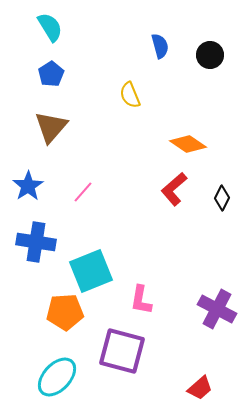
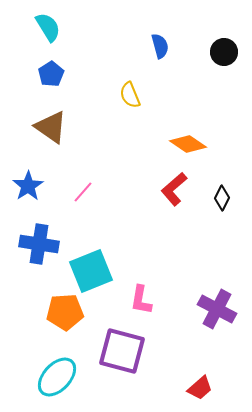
cyan semicircle: moved 2 px left
black circle: moved 14 px right, 3 px up
brown triangle: rotated 36 degrees counterclockwise
blue cross: moved 3 px right, 2 px down
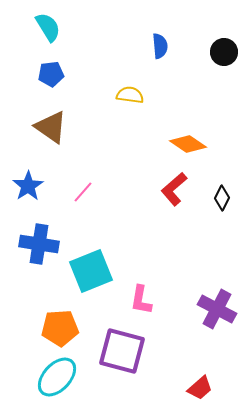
blue semicircle: rotated 10 degrees clockwise
blue pentagon: rotated 25 degrees clockwise
yellow semicircle: rotated 120 degrees clockwise
orange pentagon: moved 5 px left, 16 px down
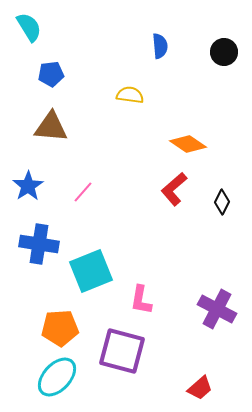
cyan semicircle: moved 19 px left
brown triangle: rotated 30 degrees counterclockwise
black diamond: moved 4 px down
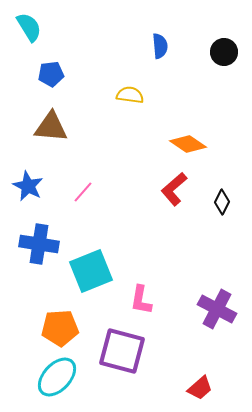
blue star: rotated 12 degrees counterclockwise
